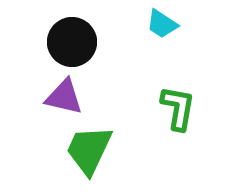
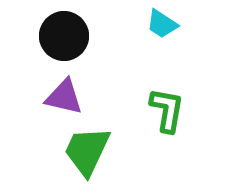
black circle: moved 8 px left, 6 px up
green L-shape: moved 11 px left, 2 px down
green trapezoid: moved 2 px left, 1 px down
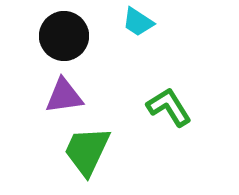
cyan trapezoid: moved 24 px left, 2 px up
purple triangle: moved 1 px up; rotated 21 degrees counterclockwise
green L-shape: moved 2 px right, 3 px up; rotated 42 degrees counterclockwise
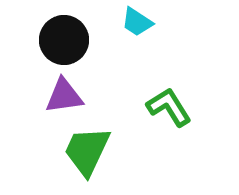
cyan trapezoid: moved 1 px left
black circle: moved 4 px down
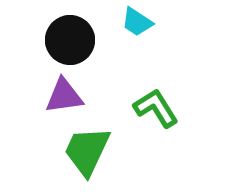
black circle: moved 6 px right
green L-shape: moved 13 px left, 1 px down
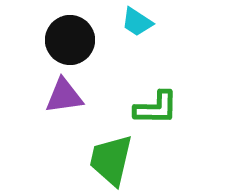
green L-shape: rotated 123 degrees clockwise
green trapezoid: moved 24 px right, 9 px down; rotated 12 degrees counterclockwise
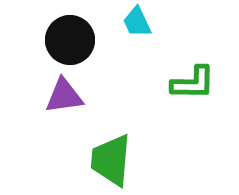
cyan trapezoid: rotated 32 degrees clockwise
green L-shape: moved 37 px right, 25 px up
green trapezoid: rotated 8 degrees counterclockwise
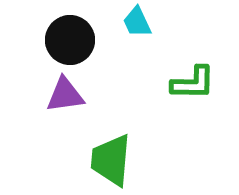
purple triangle: moved 1 px right, 1 px up
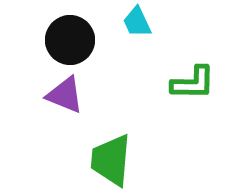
purple triangle: rotated 30 degrees clockwise
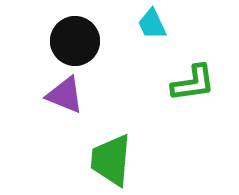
cyan trapezoid: moved 15 px right, 2 px down
black circle: moved 5 px right, 1 px down
green L-shape: rotated 9 degrees counterclockwise
